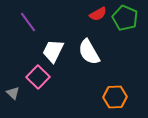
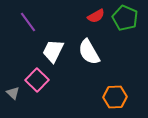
red semicircle: moved 2 px left, 2 px down
pink square: moved 1 px left, 3 px down
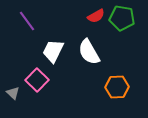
green pentagon: moved 3 px left; rotated 15 degrees counterclockwise
purple line: moved 1 px left, 1 px up
orange hexagon: moved 2 px right, 10 px up
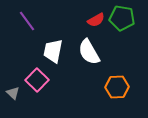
red semicircle: moved 4 px down
white trapezoid: rotated 15 degrees counterclockwise
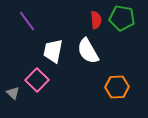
red semicircle: rotated 66 degrees counterclockwise
white semicircle: moved 1 px left, 1 px up
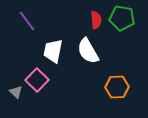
gray triangle: moved 3 px right, 1 px up
